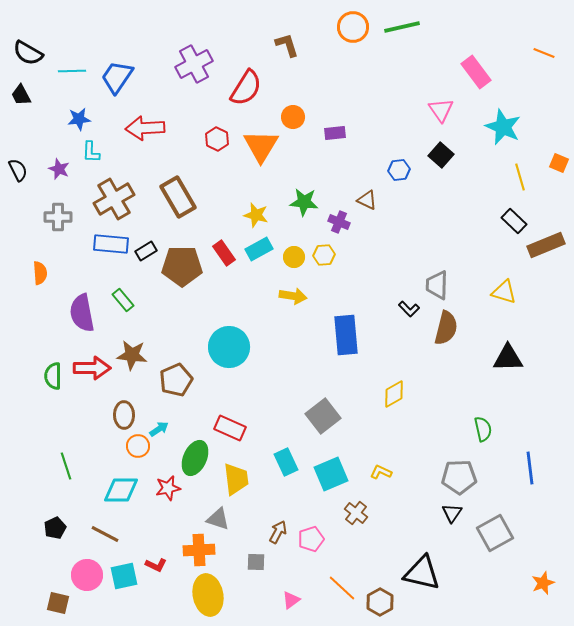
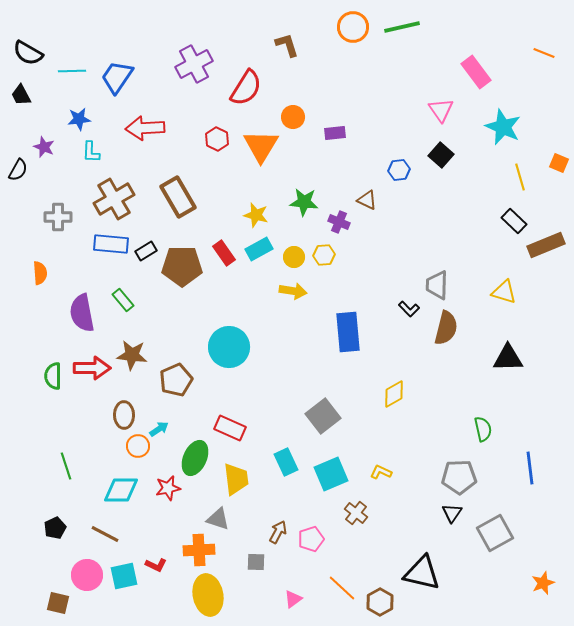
purple star at (59, 169): moved 15 px left, 22 px up
black semicircle at (18, 170): rotated 55 degrees clockwise
yellow arrow at (293, 296): moved 5 px up
blue rectangle at (346, 335): moved 2 px right, 3 px up
pink triangle at (291, 600): moved 2 px right, 1 px up
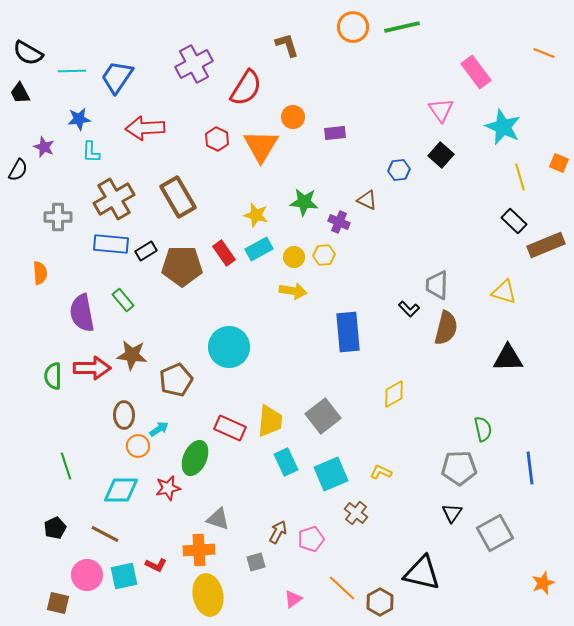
black trapezoid at (21, 95): moved 1 px left, 2 px up
gray pentagon at (459, 477): moved 9 px up
yellow trapezoid at (236, 479): moved 34 px right, 58 px up; rotated 12 degrees clockwise
gray square at (256, 562): rotated 18 degrees counterclockwise
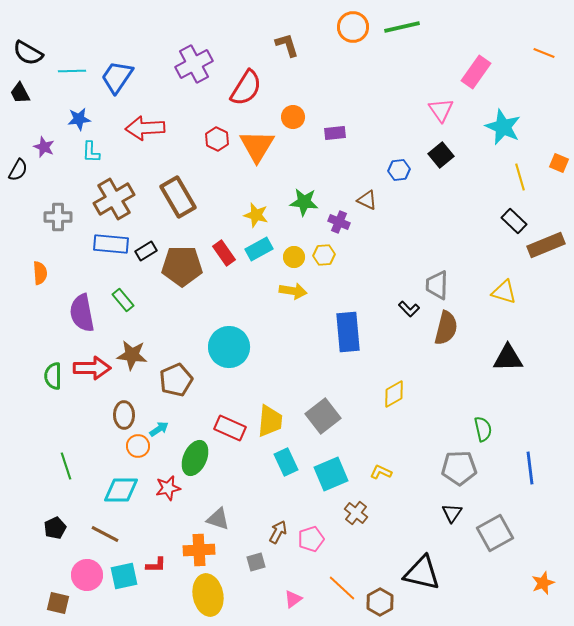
pink rectangle at (476, 72): rotated 72 degrees clockwise
orange triangle at (261, 146): moved 4 px left
black square at (441, 155): rotated 10 degrees clockwise
red L-shape at (156, 565): rotated 25 degrees counterclockwise
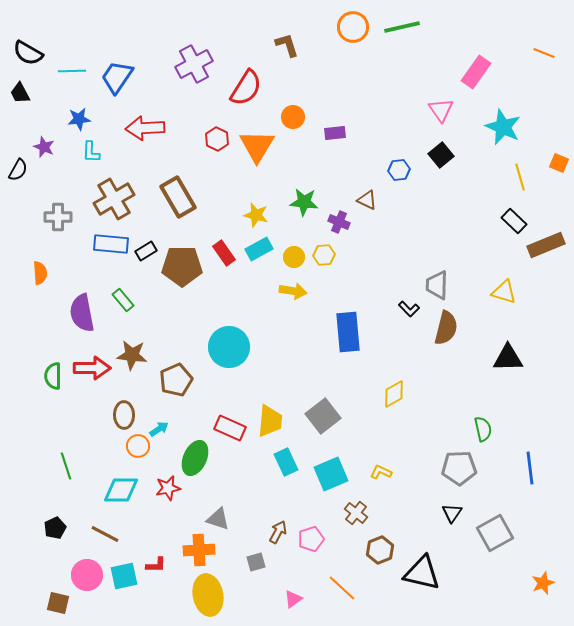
brown hexagon at (380, 602): moved 52 px up; rotated 8 degrees clockwise
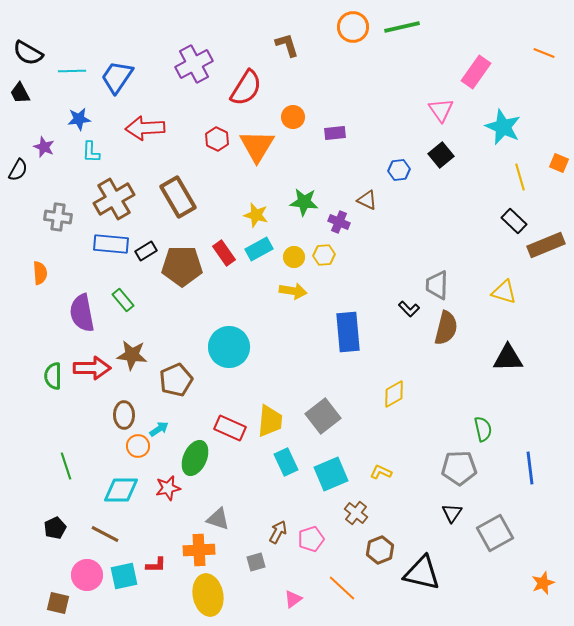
gray cross at (58, 217): rotated 8 degrees clockwise
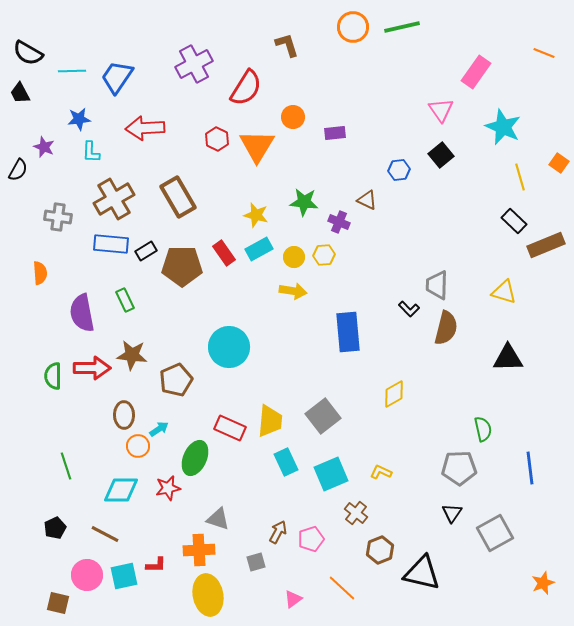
orange square at (559, 163): rotated 12 degrees clockwise
green rectangle at (123, 300): moved 2 px right; rotated 15 degrees clockwise
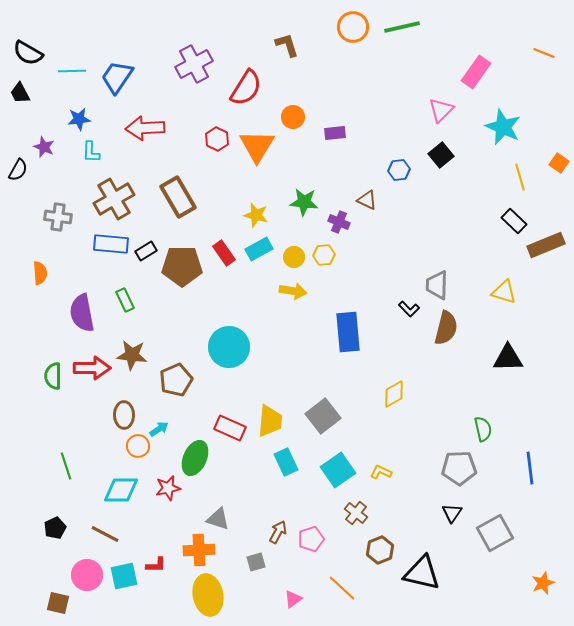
pink triangle at (441, 110): rotated 20 degrees clockwise
cyan square at (331, 474): moved 7 px right, 4 px up; rotated 12 degrees counterclockwise
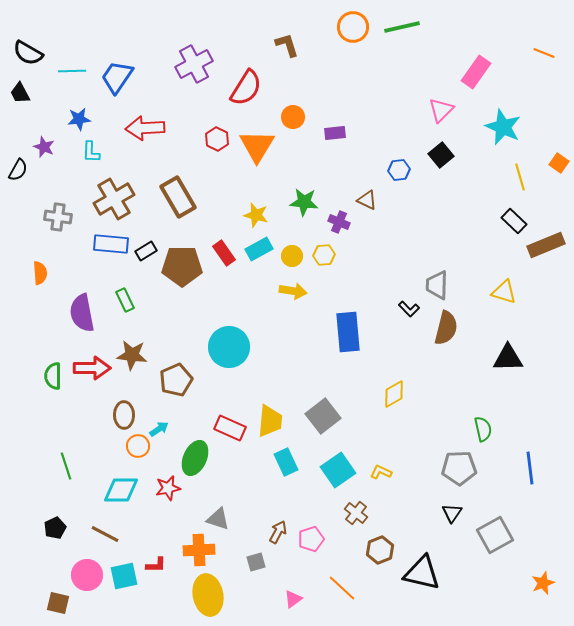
yellow circle at (294, 257): moved 2 px left, 1 px up
gray square at (495, 533): moved 2 px down
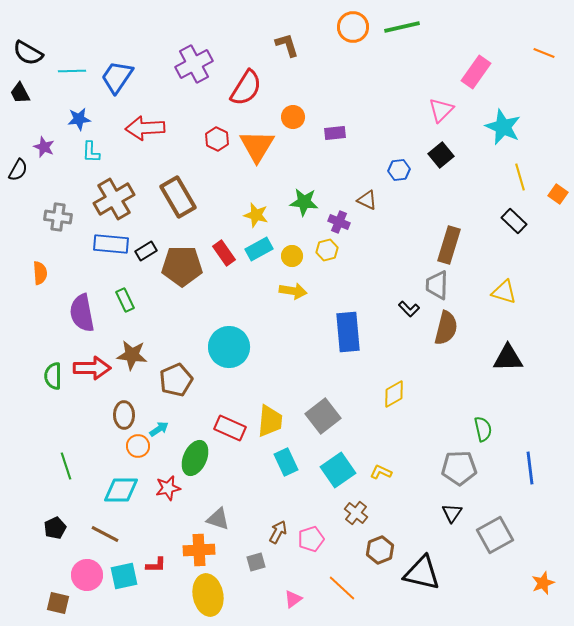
orange square at (559, 163): moved 1 px left, 31 px down
brown rectangle at (546, 245): moved 97 px left; rotated 51 degrees counterclockwise
yellow hexagon at (324, 255): moved 3 px right, 5 px up; rotated 10 degrees counterclockwise
